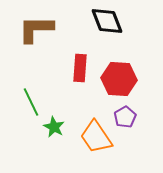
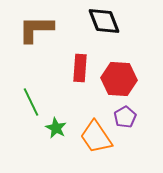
black diamond: moved 3 px left
green star: moved 2 px right, 1 px down
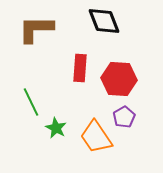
purple pentagon: moved 1 px left
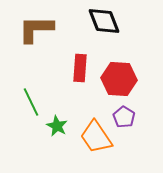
purple pentagon: rotated 10 degrees counterclockwise
green star: moved 1 px right, 2 px up
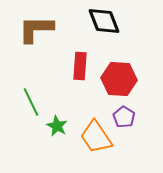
red rectangle: moved 2 px up
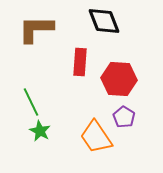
red rectangle: moved 4 px up
green star: moved 17 px left, 5 px down
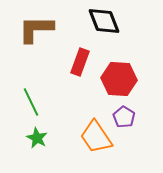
red rectangle: rotated 16 degrees clockwise
green star: moved 3 px left, 7 px down
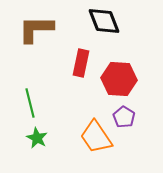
red rectangle: moved 1 px right, 1 px down; rotated 8 degrees counterclockwise
green line: moved 1 px left, 1 px down; rotated 12 degrees clockwise
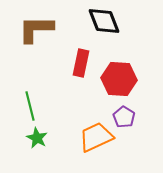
green line: moved 3 px down
orange trapezoid: rotated 99 degrees clockwise
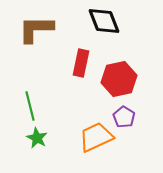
red hexagon: rotated 16 degrees counterclockwise
